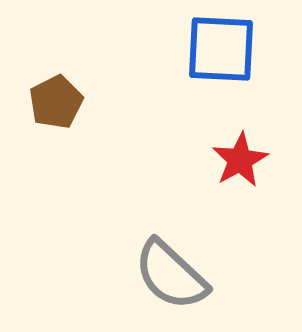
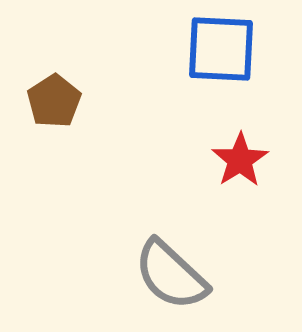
brown pentagon: moved 2 px left, 1 px up; rotated 6 degrees counterclockwise
red star: rotated 4 degrees counterclockwise
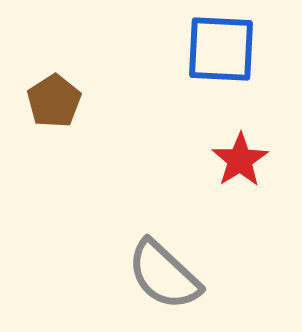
gray semicircle: moved 7 px left
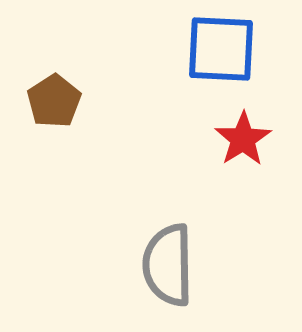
red star: moved 3 px right, 21 px up
gray semicircle: moved 4 px right, 10 px up; rotated 46 degrees clockwise
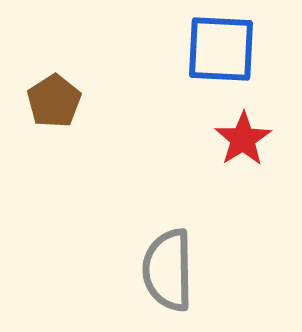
gray semicircle: moved 5 px down
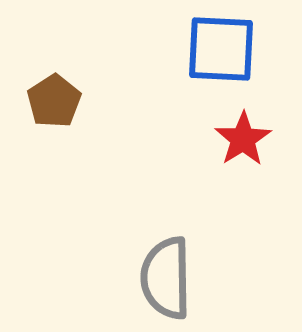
gray semicircle: moved 2 px left, 8 px down
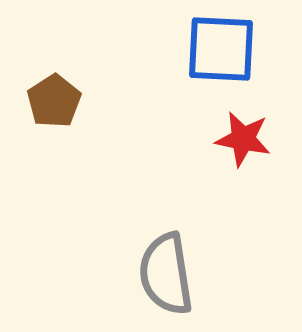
red star: rotated 28 degrees counterclockwise
gray semicircle: moved 4 px up; rotated 8 degrees counterclockwise
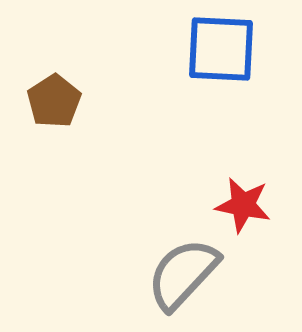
red star: moved 66 px down
gray semicircle: moved 17 px right; rotated 52 degrees clockwise
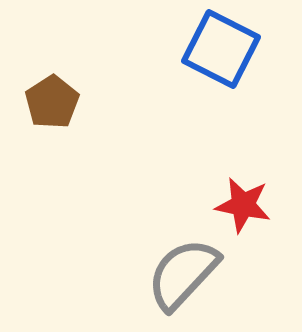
blue square: rotated 24 degrees clockwise
brown pentagon: moved 2 px left, 1 px down
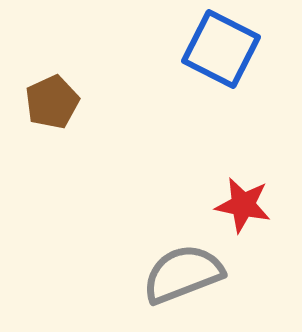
brown pentagon: rotated 8 degrees clockwise
gray semicircle: rotated 26 degrees clockwise
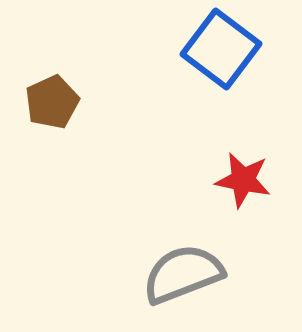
blue square: rotated 10 degrees clockwise
red star: moved 25 px up
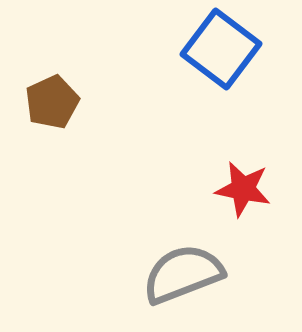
red star: moved 9 px down
